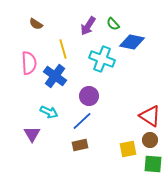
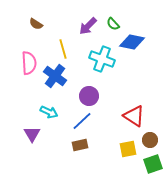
purple arrow: rotated 12 degrees clockwise
red triangle: moved 16 px left
green square: rotated 24 degrees counterclockwise
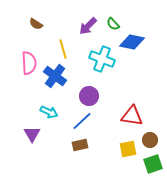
red triangle: moved 2 px left; rotated 25 degrees counterclockwise
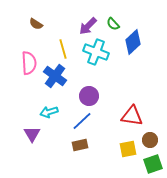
blue diamond: moved 1 px right; rotated 55 degrees counterclockwise
cyan cross: moved 6 px left, 7 px up
cyan arrow: rotated 138 degrees clockwise
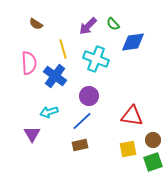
blue diamond: rotated 35 degrees clockwise
cyan cross: moved 7 px down
brown circle: moved 3 px right
green square: moved 2 px up
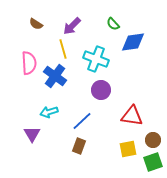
purple arrow: moved 16 px left
purple circle: moved 12 px right, 6 px up
brown rectangle: moved 1 px left, 1 px down; rotated 56 degrees counterclockwise
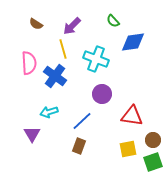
green semicircle: moved 3 px up
purple circle: moved 1 px right, 4 px down
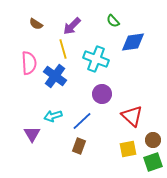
cyan arrow: moved 4 px right, 4 px down
red triangle: rotated 35 degrees clockwise
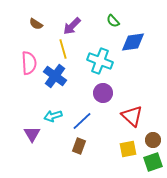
cyan cross: moved 4 px right, 2 px down
purple circle: moved 1 px right, 1 px up
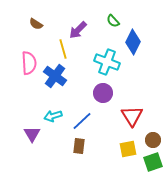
purple arrow: moved 6 px right, 4 px down
blue diamond: rotated 55 degrees counterclockwise
cyan cross: moved 7 px right, 1 px down
red triangle: rotated 15 degrees clockwise
brown rectangle: rotated 14 degrees counterclockwise
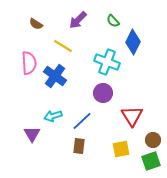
purple arrow: moved 10 px up
yellow line: moved 3 px up; rotated 42 degrees counterclockwise
yellow square: moved 7 px left
green square: moved 2 px left, 1 px up
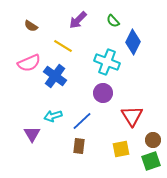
brown semicircle: moved 5 px left, 2 px down
pink semicircle: rotated 70 degrees clockwise
